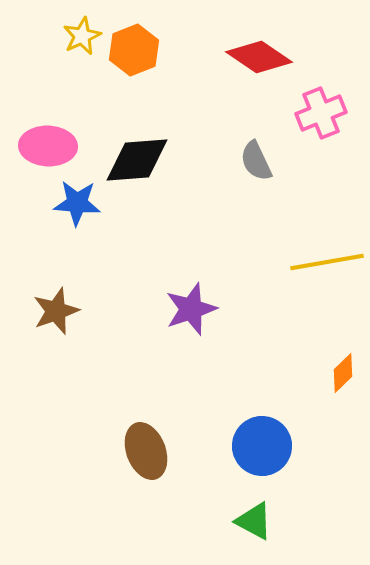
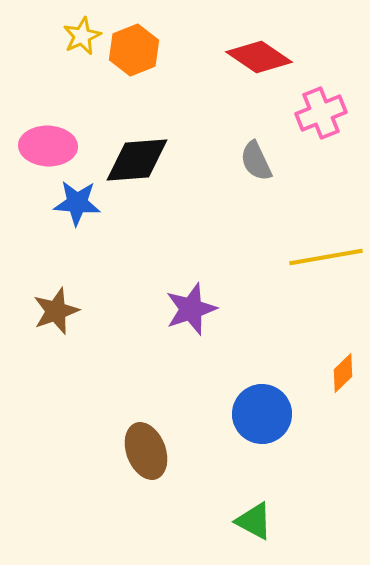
yellow line: moved 1 px left, 5 px up
blue circle: moved 32 px up
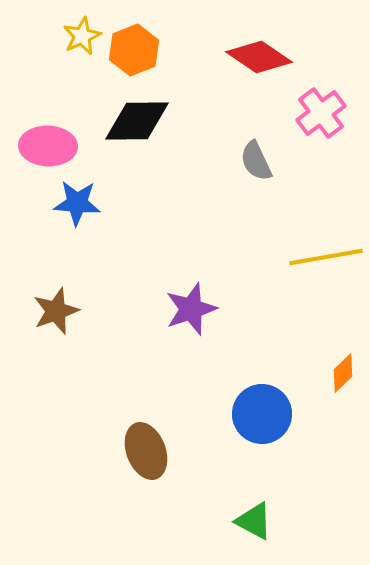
pink cross: rotated 15 degrees counterclockwise
black diamond: moved 39 px up; rotated 4 degrees clockwise
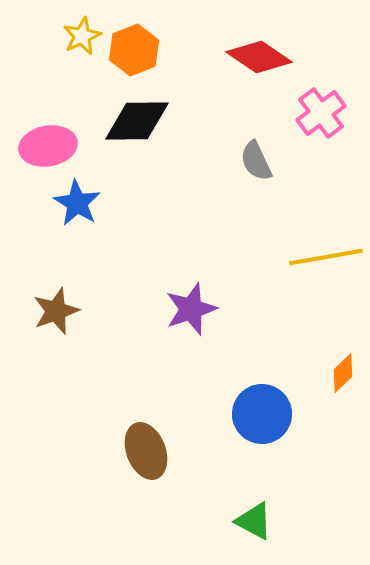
pink ellipse: rotated 12 degrees counterclockwise
blue star: rotated 27 degrees clockwise
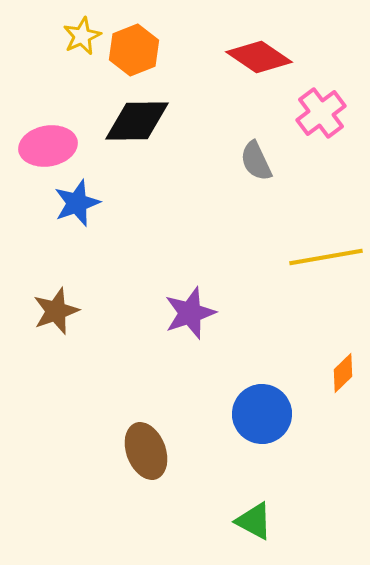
blue star: rotated 21 degrees clockwise
purple star: moved 1 px left, 4 px down
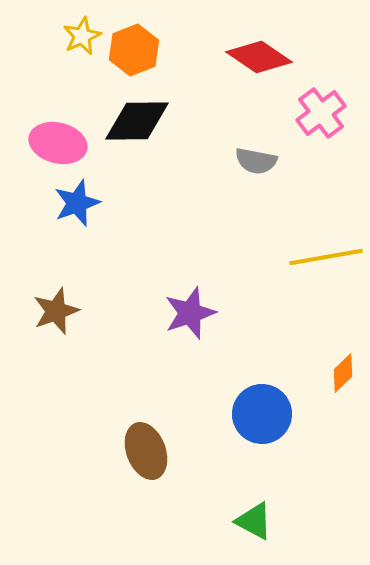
pink ellipse: moved 10 px right, 3 px up; rotated 24 degrees clockwise
gray semicircle: rotated 54 degrees counterclockwise
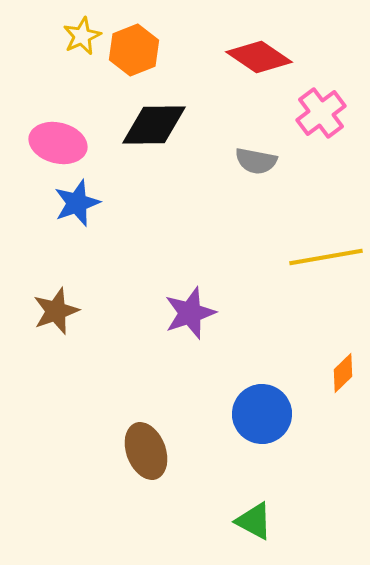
black diamond: moved 17 px right, 4 px down
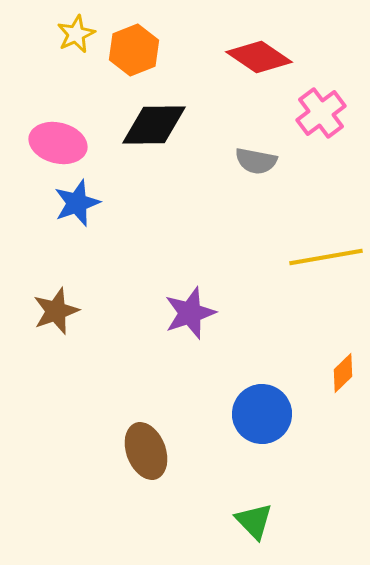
yellow star: moved 6 px left, 2 px up
green triangle: rotated 18 degrees clockwise
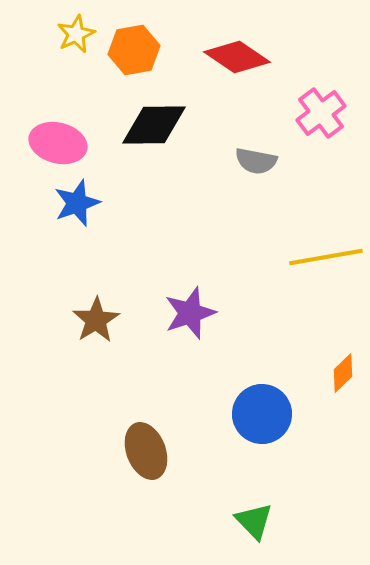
orange hexagon: rotated 12 degrees clockwise
red diamond: moved 22 px left
brown star: moved 40 px right, 9 px down; rotated 12 degrees counterclockwise
